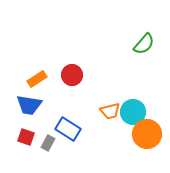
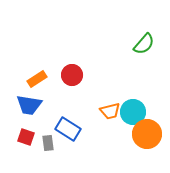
gray rectangle: rotated 35 degrees counterclockwise
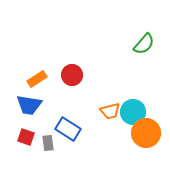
orange circle: moved 1 px left, 1 px up
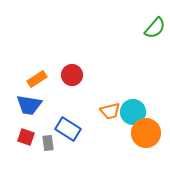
green semicircle: moved 11 px right, 16 px up
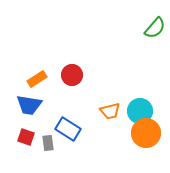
cyan circle: moved 7 px right, 1 px up
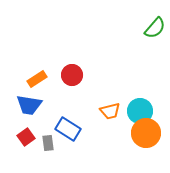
red square: rotated 36 degrees clockwise
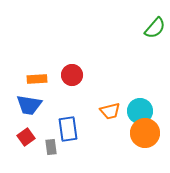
orange rectangle: rotated 30 degrees clockwise
blue rectangle: rotated 50 degrees clockwise
orange circle: moved 1 px left
gray rectangle: moved 3 px right, 4 px down
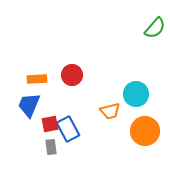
blue trapezoid: rotated 104 degrees clockwise
cyan circle: moved 4 px left, 17 px up
blue rectangle: rotated 20 degrees counterclockwise
orange circle: moved 2 px up
red square: moved 24 px right, 13 px up; rotated 24 degrees clockwise
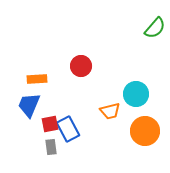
red circle: moved 9 px right, 9 px up
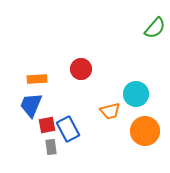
red circle: moved 3 px down
blue trapezoid: moved 2 px right
red square: moved 3 px left, 1 px down
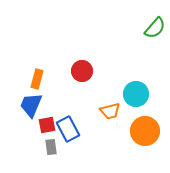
red circle: moved 1 px right, 2 px down
orange rectangle: rotated 72 degrees counterclockwise
